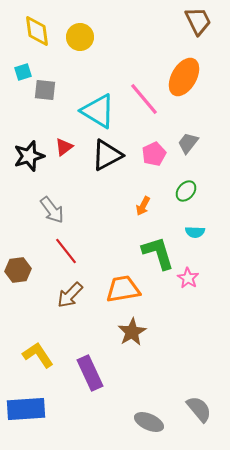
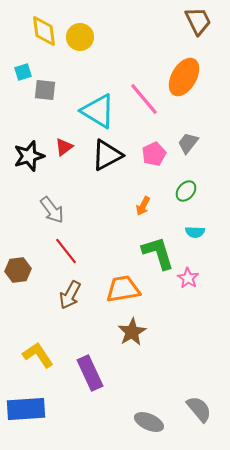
yellow diamond: moved 7 px right
brown arrow: rotated 16 degrees counterclockwise
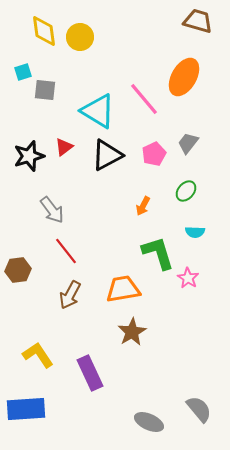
brown trapezoid: rotated 48 degrees counterclockwise
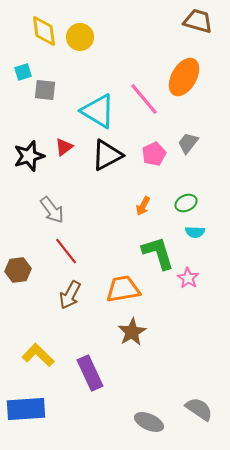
green ellipse: moved 12 px down; rotated 25 degrees clockwise
yellow L-shape: rotated 12 degrees counterclockwise
gray semicircle: rotated 16 degrees counterclockwise
